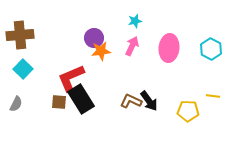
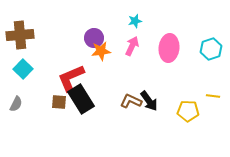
cyan hexagon: rotated 15 degrees clockwise
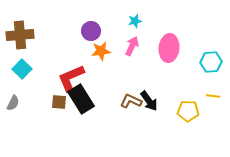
purple circle: moved 3 px left, 7 px up
cyan hexagon: moved 13 px down; rotated 15 degrees clockwise
cyan square: moved 1 px left
gray semicircle: moved 3 px left, 1 px up
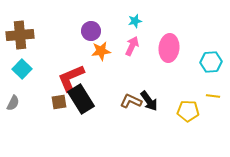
brown square: rotated 14 degrees counterclockwise
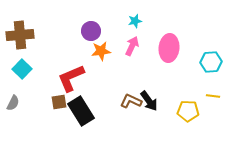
black rectangle: moved 12 px down
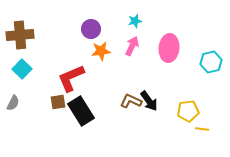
purple circle: moved 2 px up
cyan hexagon: rotated 10 degrees counterclockwise
yellow line: moved 11 px left, 33 px down
brown square: moved 1 px left
yellow pentagon: rotated 10 degrees counterclockwise
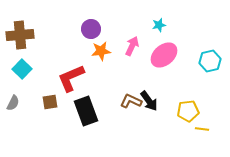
cyan star: moved 24 px right, 4 px down
pink ellipse: moved 5 px left, 7 px down; rotated 44 degrees clockwise
cyan hexagon: moved 1 px left, 1 px up
brown square: moved 8 px left
black rectangle: moved 5 px right; rotated 12 degrees clockwise
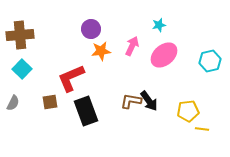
brown L-shape: rotated 15 degrees counterclockwise
